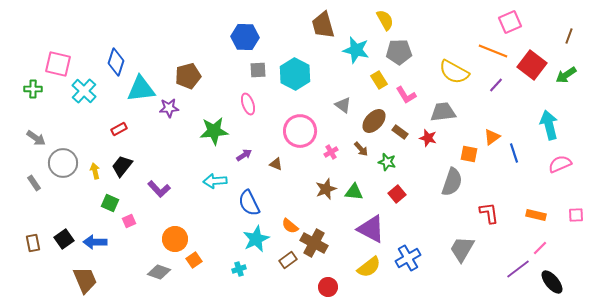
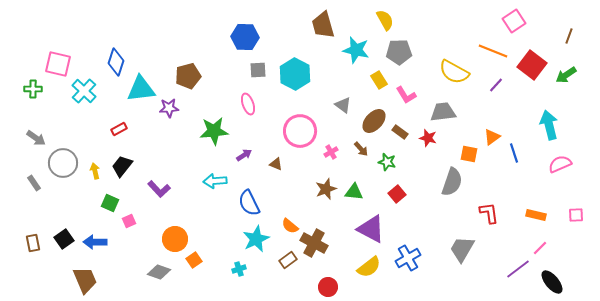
pink square at (510, 22): moved 4 px right, 1 px up; rotated 10 degrees counterclockwise
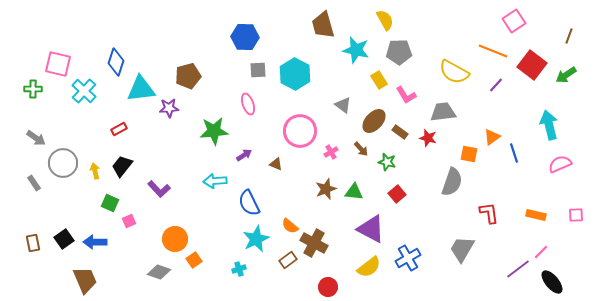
pink line at (540, 248): moved 1 px right, 4 px down
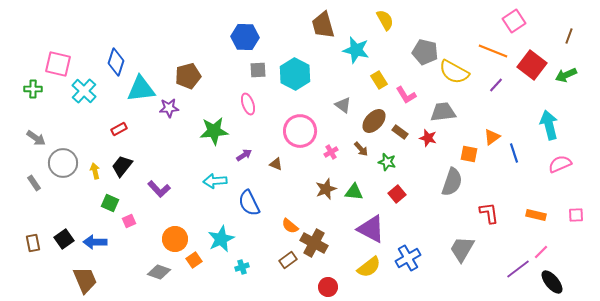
gray pentagon at (399, 52): moved 26 px right; rotated 15 degrees clockwise
green arrow at (566, 75): rotated 10 degrees clockwise
cyan star at (256, 239): moved 35 px left
cyan cross at (239, 269): moved 3 px right, 2 px up
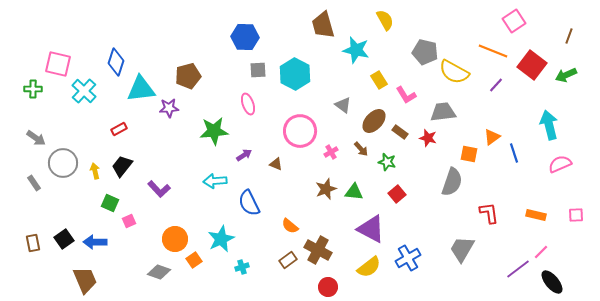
brown cross at (314, 243): moved 4 px right, 7 px down
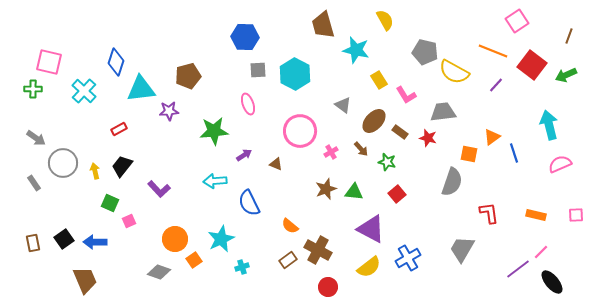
pink square at (514, 21): moved 3 px right
pink square at (58, 64): moved 9 px left, 2 px up
purple star at (169, 108): moved 3 px down
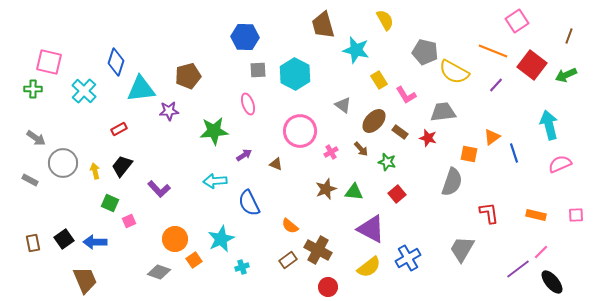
gray rectangle at (34, 183): moved 4 px left, 3 px up; rotated 28 degrees counterclockwise
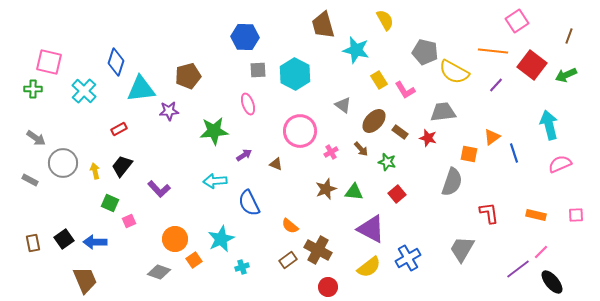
orange line at (493, 51): rotated 16 degrees counterclockwise
pink L-shape at (406, 95): moved 1 px left, 5 px up
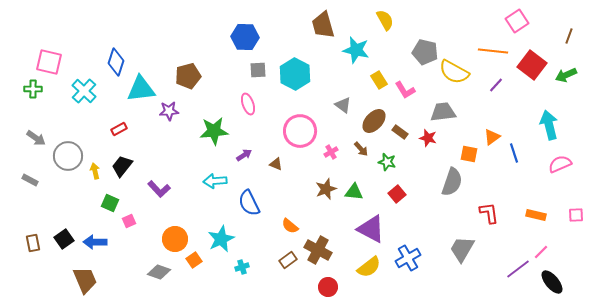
gray circle at (63, 163): moved 5 px right, 7 px up
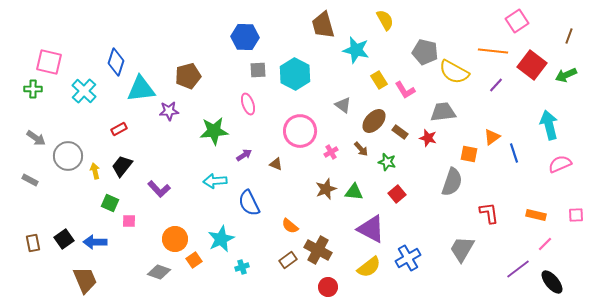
pink square at (129, 221): rotated 24 degrees clockwise
pink line at (541, 252): moved 4 px right, 8 px up
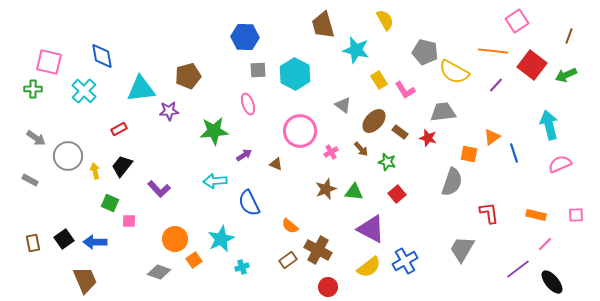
blue diamond at (116, 62): moved 14 px left, 6 px up; rotated 28 degrees counterclockwise
blue cross at (408, 258): moved 3 px left, 3 px down
